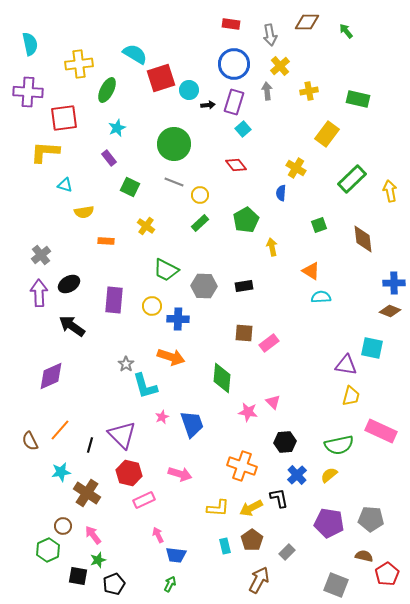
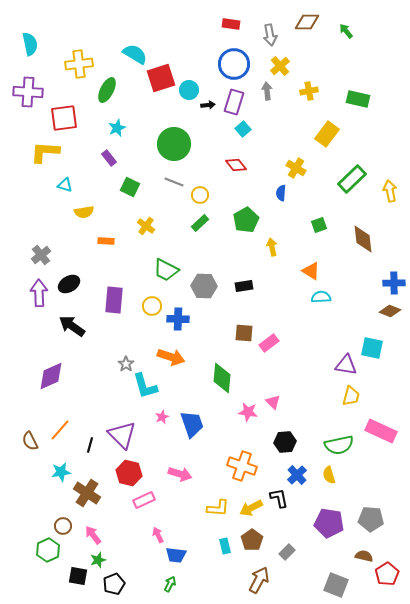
yellow semicircle at (329, 475): rotated 66 degrees counterclockwise
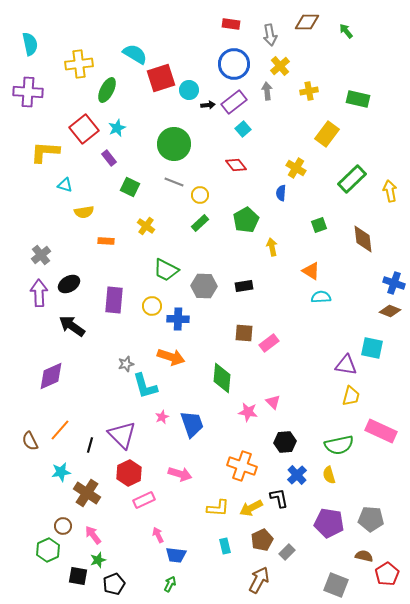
purple rectangle at (234, 102): rotated 35 degrees clockwise
red square at (64, 118): moved 20 px right, 11 px down; rotated 32 degrees counterclockwise
blue cross at (394, 283): rotated 20 degrees clockwise
gray star at (126, 364): rotated 21 degrees clockwise
red hexagon at (129, 473): rotated 20 degrees clockwise
brown pentagon at (252, 540): moved 10 px right; rotated 10 degrees clockwise
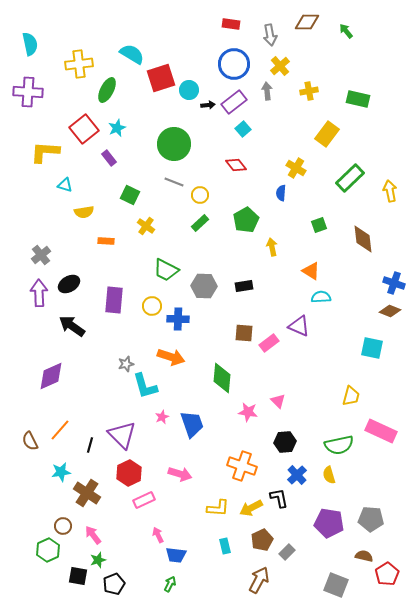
cyan semicircle at (135, 54): moved 3 px left
green rectangle at (352, 179): moved 2 px left, 1 px up
green square at (130, 187): moved 8 px down
purple triangle at (346, 365): moved 47 px left, 39 px up; rotated 15 degrees clockwise
pink triangle at (273, 402): moved 5 px right, 1 px up
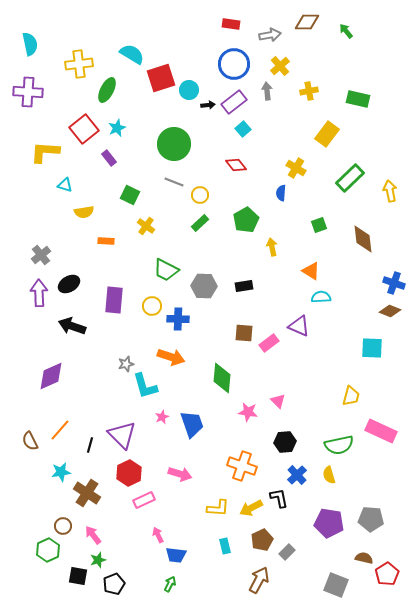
gray arrow at (270, 35): rotated 90 degrees counterclockwise
black arrow at (72, 326): rotated 16 degrees counterclockwise
cyan square at (372, 348): rotated 10 degrees counterclockwise
brown semicircle at (364, 556): moved 2 px down
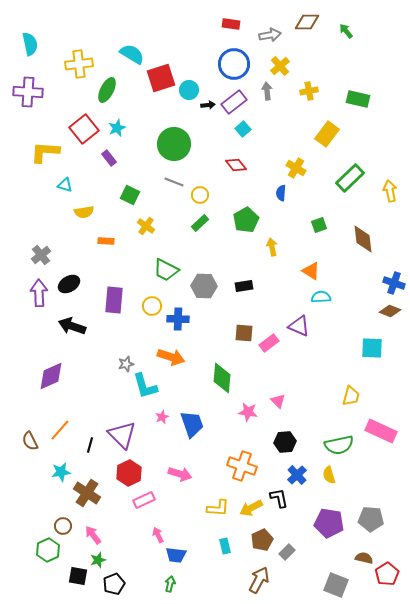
green arrow at (170, 584): rotated 14 degrees counterclockwise
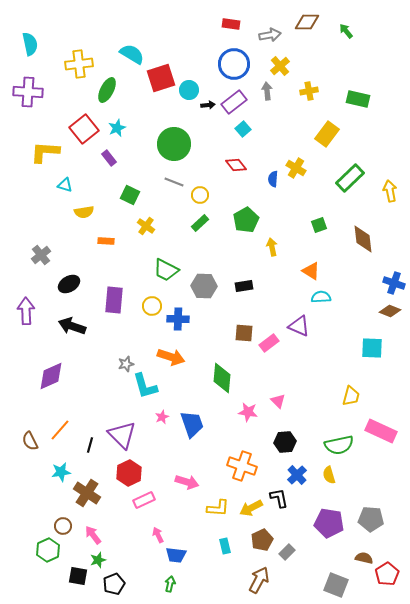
blue semicircle at (281, 193): moved 8 px left, 14 px up
purple arrow at (39, 293): moved 13 px left, 18 px down
pink arrow at (180, 474): moved 7 px right, 8 px down
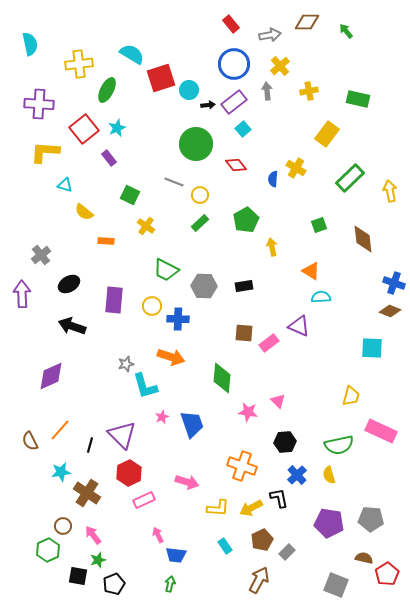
red rectangle at (231, 24): rotated 42 degrees clockwise
purple cross at (28, 92): moved 11 px right, 12 px down
green circle at (174, 144): moved 22 px right
yellow semicircle at (84, 212): rotated 48 degrees clockwise
purple arrow at (26, 311): moved 4 px left, 17 px up
cyan rectangle at (225, 546): rotated 21 degrees counterclockwise
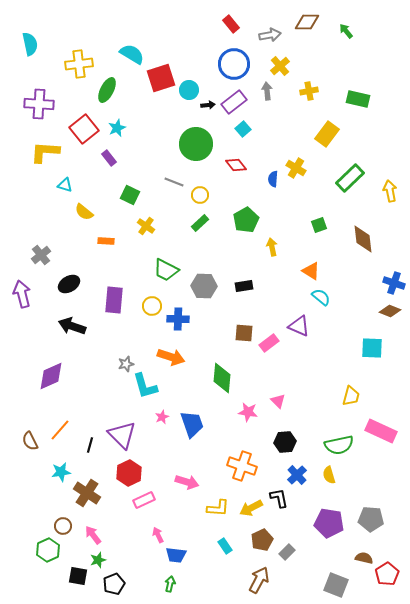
purple arrow at (22, 294): rotated 12 degrees counterclockwise
cyan semicircle at (321, 297): rotated 42 degrees clockwise
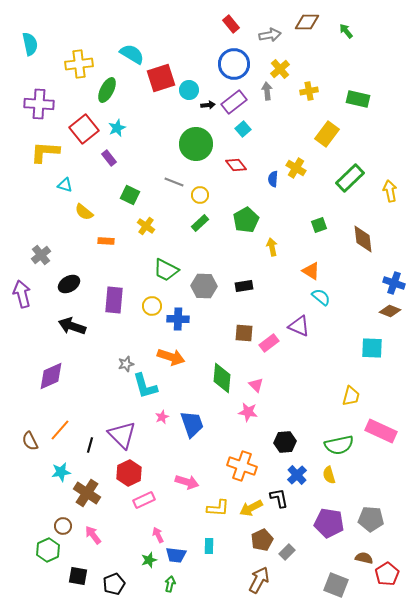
yellow cross at (280, 66): moved 3 px down
pink triangle at (278, 401): moved 22 px left, 16 px up
cyan rectangle at (225, 546): moved 16 px left; rotated 35 degrees clockwise
green star at (98, 560): moved 51 px right
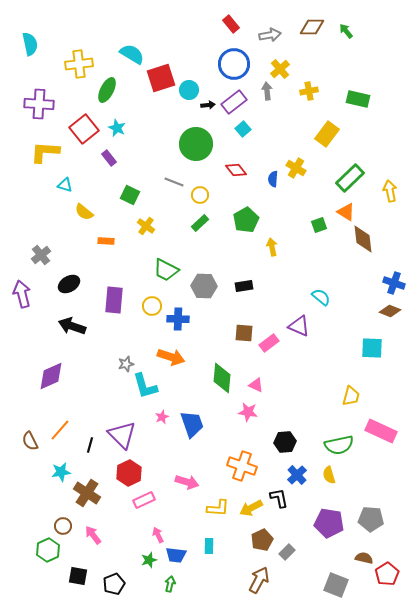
brown diamond at (307, 22): moved 5 px right, 5 px down
cyan star at (117, 128): rotated 24 degrees counterclockwise
red diamond at (236, 165): moved 5 px down
orange triangle at (311, 271): moved 35 px right, 59 px up
pink triangle at (256, 385): rotated 21 degrees counterclockwise
